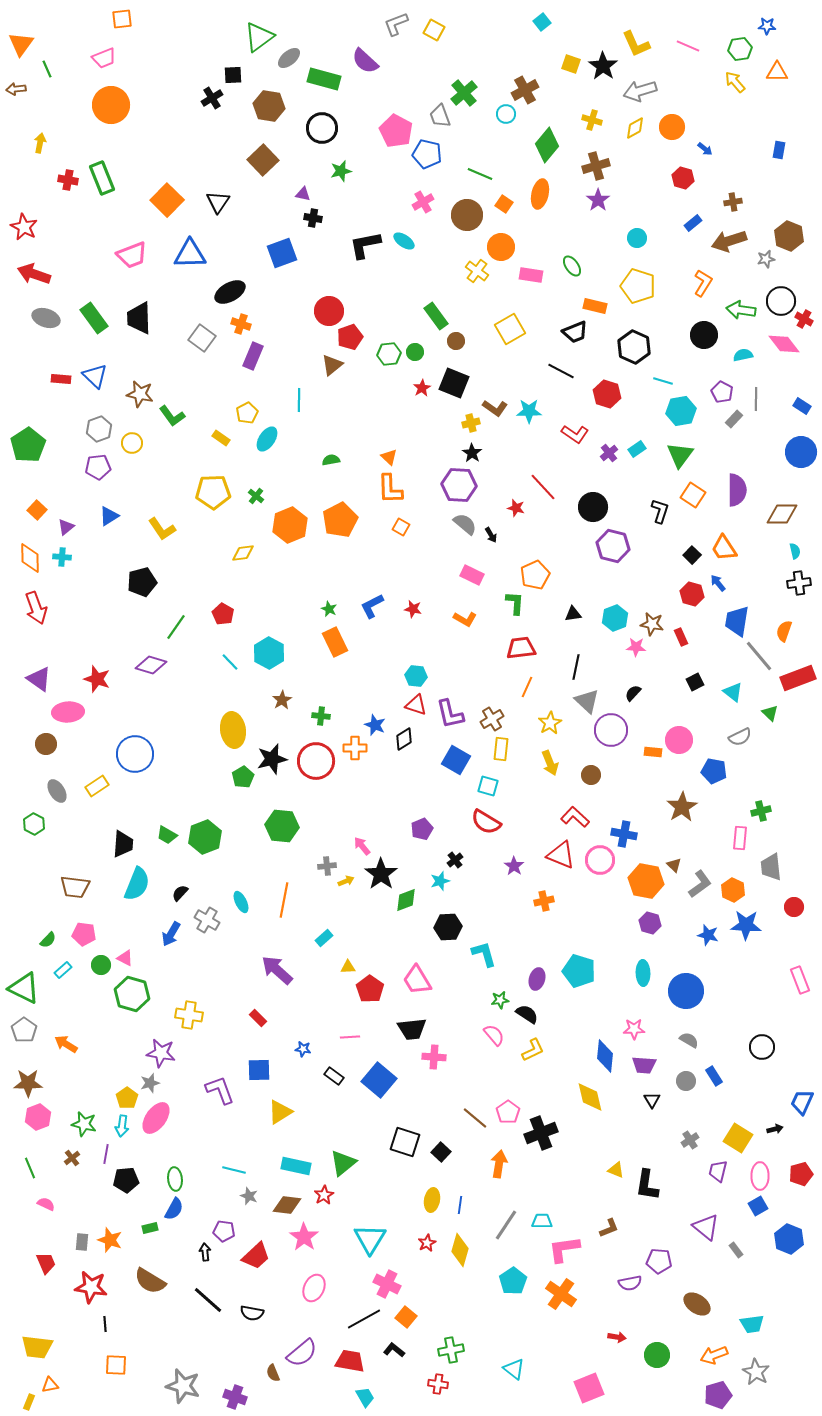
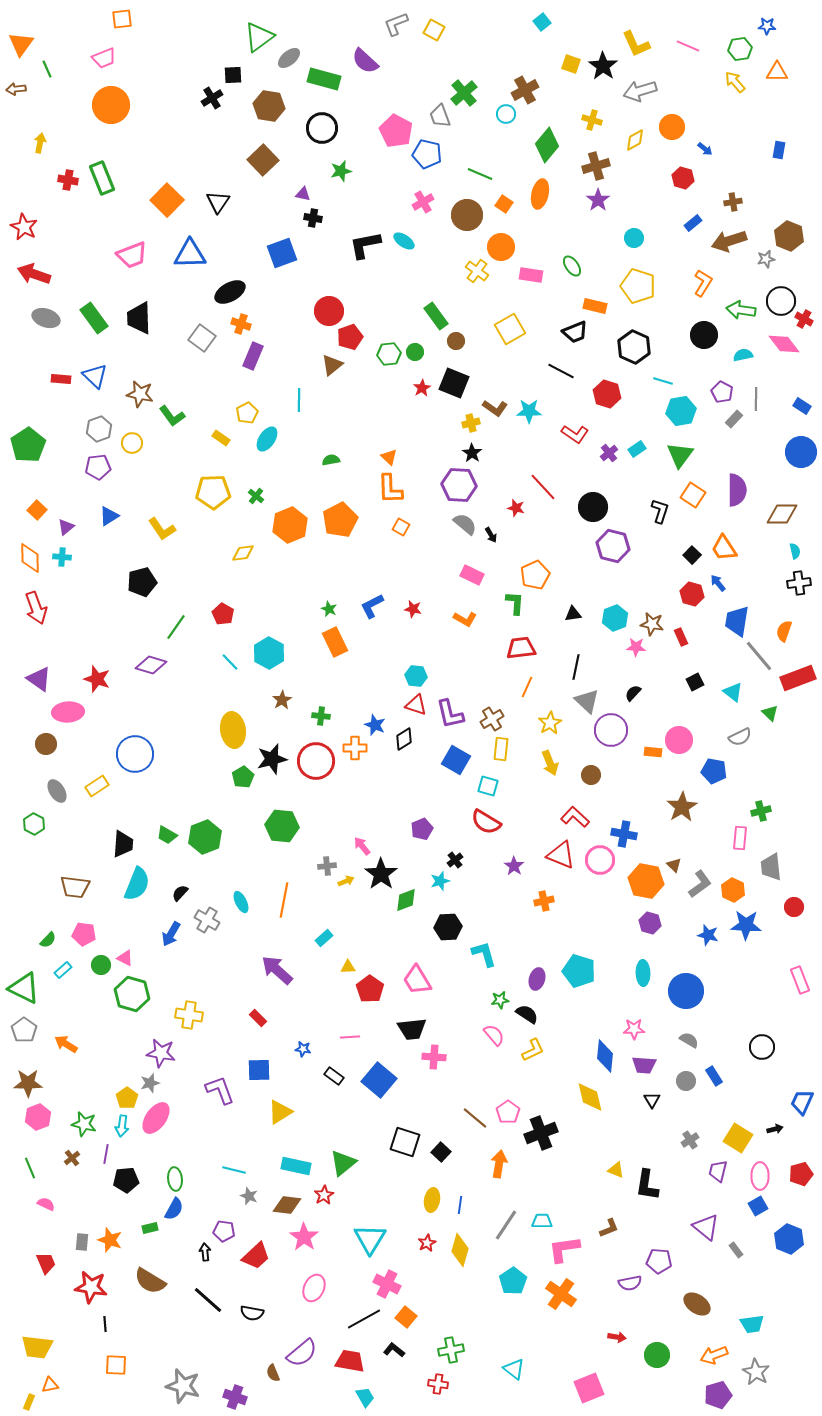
yellow diamond at (635, 128): moved 12 px down
cyan circle at (637, 238): moved 3 px left
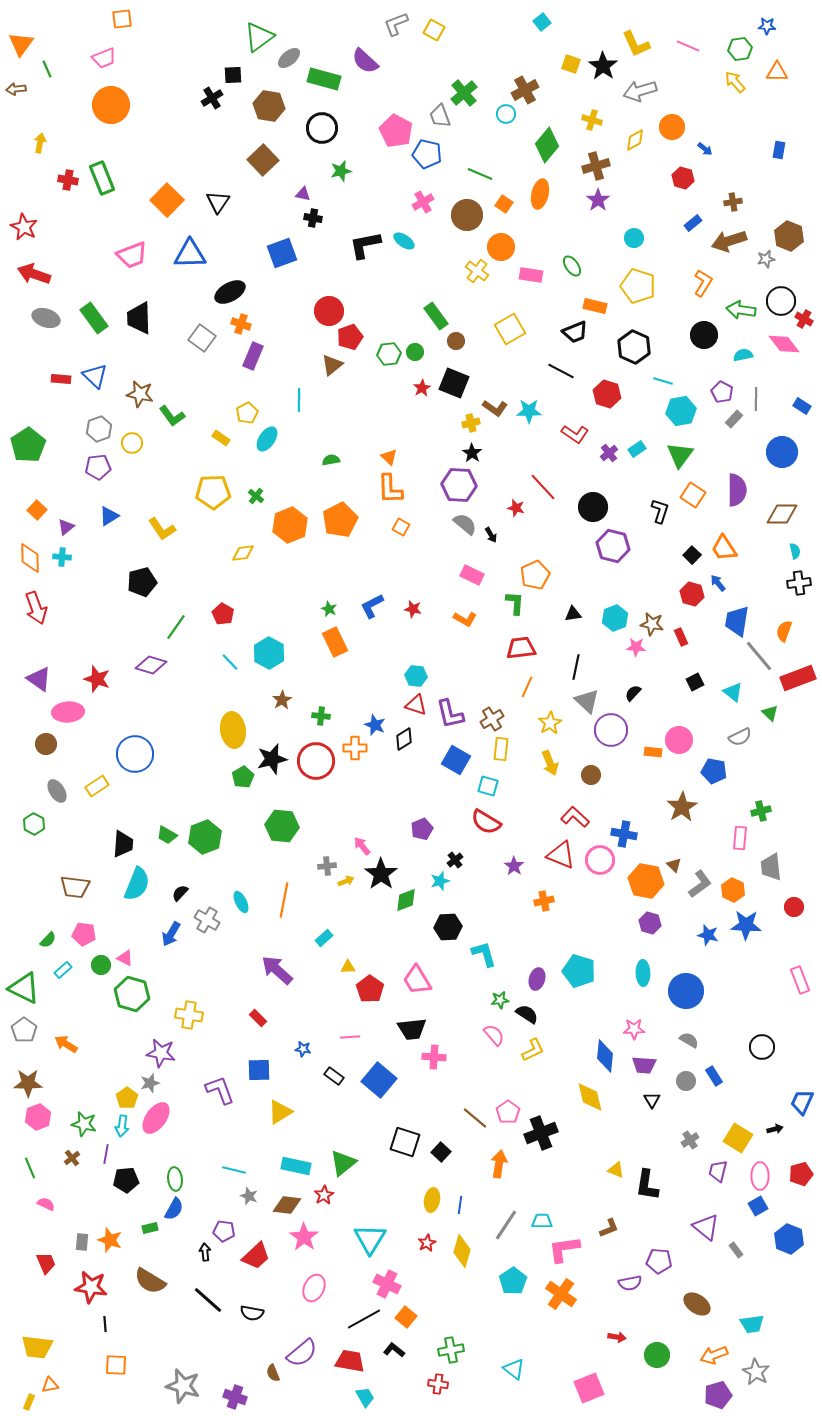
blue circle at (801, 452): moved 19 px left
yellow diamond at (460, 1250): moved 2 px right, 1 px down
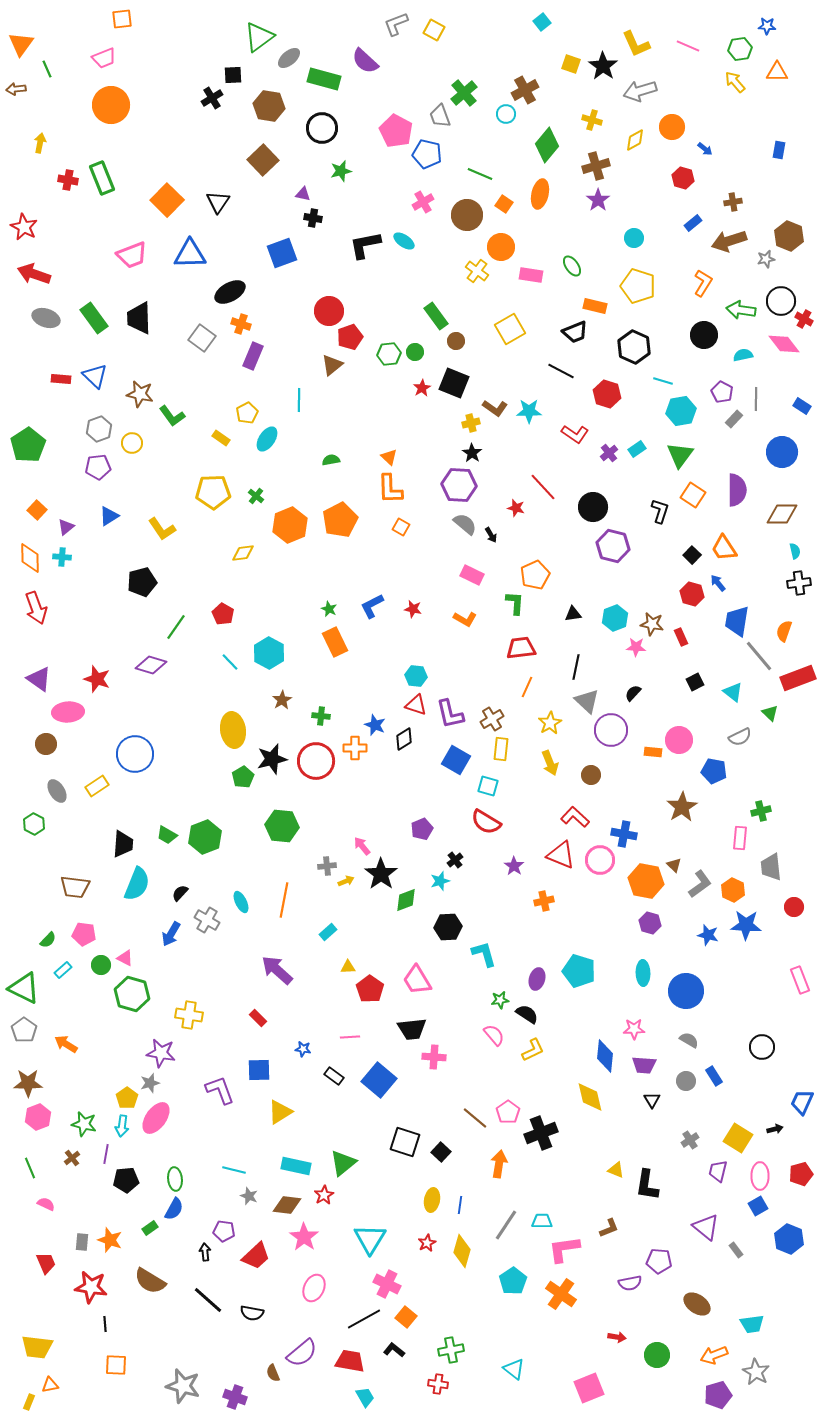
cyan rectangle at (324, 938): moved 4 px right, 6 px up
green rectangle at (150, 1228): rotated 21 degrees counterclockwise
